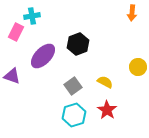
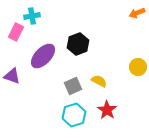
orange arrow: moved 5 px right; rotated 63 degrees clockwise
yellow semicircle: moved 6 px left, 1 px up
gray square: rotated 12 degrees clockwise
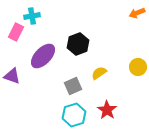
yellow semicircle: moved 8 px up; rotated 63 degrees counterclockwise
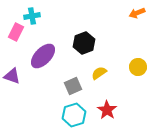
black hexagon: moved 6 px right, 1 px up
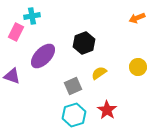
orange arrow: moved 5 px down
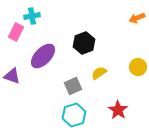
red star: moved 11 px right
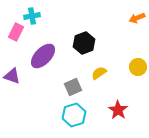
gray square: moved 1 px down
